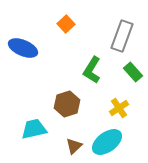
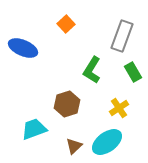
green rectangle: rotated 12 degrees clockwise
cyan trapezoid: rotated 8 degrees counterclockwise
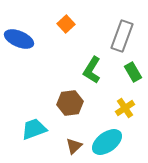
blue ellipse: moved 4 px left, 9 px up
brown hexagon: moved 3 px right, 1 px up; rotated 10 degrees clockwise
yellow cross: moved 6 px right
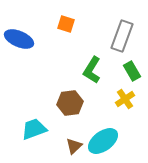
orange square: rotated 30 degrees counterclockwise
green rectangle: moved 1 px left, 1 px up
yellow cross: moved 9 px up
cyan ellipse: moved 4 px left, 1 px up
